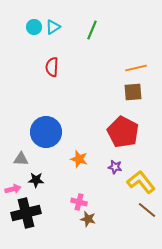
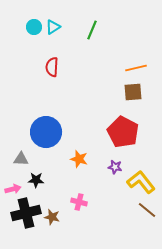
brown star: moved 36 px left, 2 px up
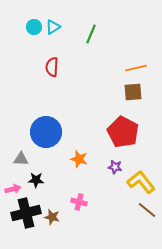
green line: moved 1 px left, 4 px down
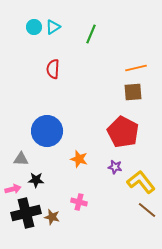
red semicircle: moved 1 px right, 2 px down
blue circle: moved 1 px right, 1 px up
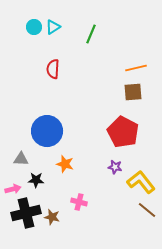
orange star: moved 14 px left, 5 px down
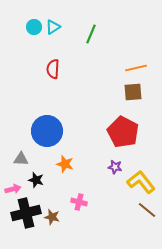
black star: rotated 14 degrees clockwise
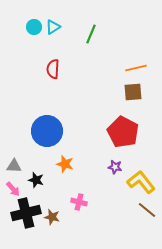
gray triangle: moved 7 px left, 7 px down
pink arrow: rotated 63 degrees clockwise
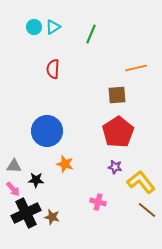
brown square: moved 16 px left, 3 px down
red pentagon: moved 5 px left; rotated 12 degrees clockwise
black star: rotated 14 degrees counterclockwise
pink cross: moved 19 px right
black cross: rotated 12 degrees counterclockwise
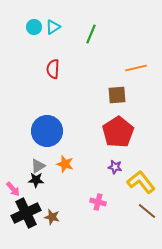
gray triangle: moved 24 px right; rotated 35 degrees counterclockwise
brown line: moved 1 px down
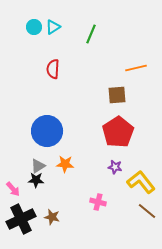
orange star: rotated 12 degrees counterclockwise
black cross: moved 5 px left, 6 px down
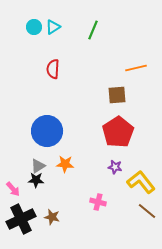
green line: moved 2 px right, 4 px up
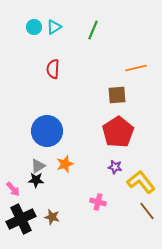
cyan triangle: moved 1 px right
orange star: rotated 24 degrees counterclockwise
brown line: rotated 12 degrees clockwise
